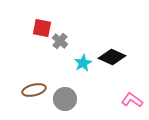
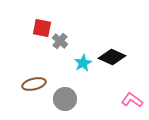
brown ellipse: moved 6 px up
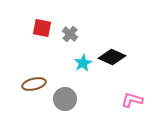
gray cross: moved 10 px right, 7 px up
pink L-shape: rotated 20 degrees counterclockwise
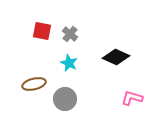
red square: moved 3 px down
black diamond: moved 4 px right
cyan star: moved 14 px left; rotated 18 degrees counterclockwise
pink L-shape: moved 2 px up
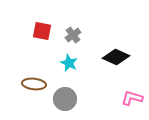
gray cross: moved 3 px right, 1 px down; rotated 14 degrees clockwise
brown ellipse: rotated 20 degrees clockwise
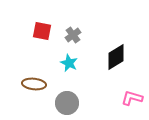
black diamond: rotated 56 degrees counterclockwise
gray circle: moved 2 px right, 4 px down
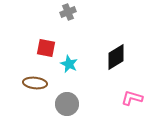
red square: moved 4 px right, 17 px down
gray cross: moved 5 px left, 23 px up; rotated 14 degrees clockwise
cyan star: moved 1 px down
brown ellipse: moved 1 px right, 1 px up
gray circle: moved 1 px down
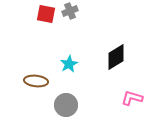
gray cross: moved 2 px right, 1 px up
red square: moved 34 px up
cyan star: rotated 18 degrees clockwise
brown ellipse: moved 1 px right, 2 px up
gray circle: moved 1 px left, 1 px down
